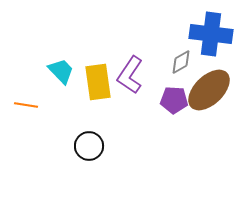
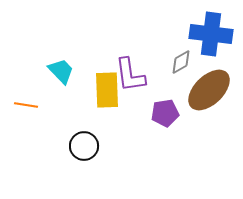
purple L-shape: rotated 42 degrees counterclockwise
yellow rectangle: moved 9 px right, 8 px down; rotated 6 degrees clockwise
purple pentagon: moved 9 px left, 13 px down; rotated 12 degrees counterclockwise
black circle: moved 5 px left
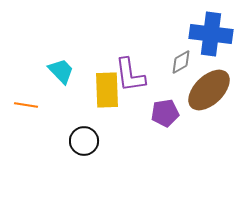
black circle: moved 5 px up
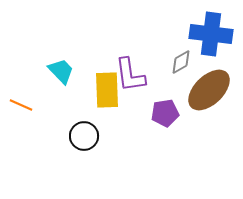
orange line: moved 5 px left; rotated 15 degrees clockwise
black circle: moved 5 px up
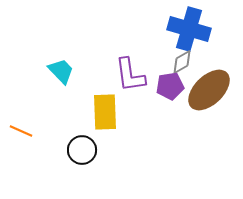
blue cross: moved 22 px left, 5 px up; rotated 9 degrees clockwise
gray diamond: moved 1 px right
yellow rectangle: moved 2 px left, 22 px down
orange line: moved 26 px down
purple pentagon: moved 5 px right, 27 px up
black circle: moved 2 px left, 14 px down
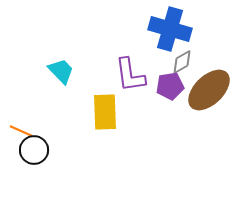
blue cross: moved 19 px left
black circle: moved 48 px left
